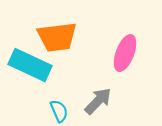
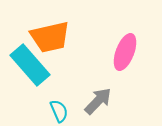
orange trapezoid: moved 7 px left; rotated 6 degrees counterclockwise
pink ellipse: moved 1 px up
cyan rectangle: rotated 24 degrees clockwise
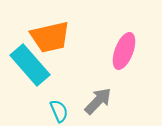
pink ellipse: moved 1 px left, 1 px up
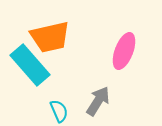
gray arrow: rotated 12 degrees counterclockwise
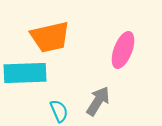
pink ellipse: moved 1 px left, 1 px up
cyan rectangle: moved 5 px left, 8 px down; rotated 51 degrees counterclockwise
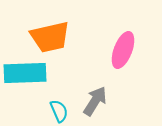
gray arrow: moved 3 px left
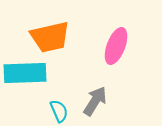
pink ellipse: moved 7 px left, 4 px up
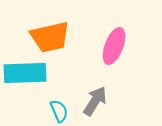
pink ellipse: moved 2 px left
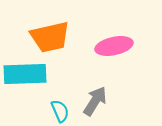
pink ellipse: rotated 57 degrees clockwise
cyan rectangle: moved 1 px down
cyan semicircle: moved 1 px right
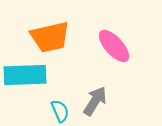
pink ellipse: rotated 60 degrees clockwise
cyan rectangle: moved 1 px down
